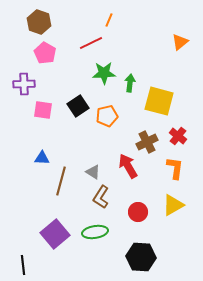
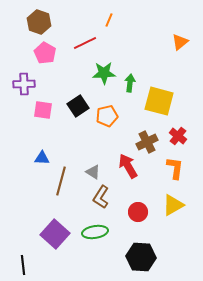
red line: moved 6 px left
purple square: rotated 8 degrees counterclockwise
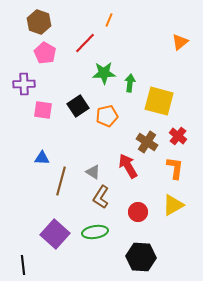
red line: rotated 20 degrees counterclockwise
brown cross: rotated 30 degrees counterclockwise
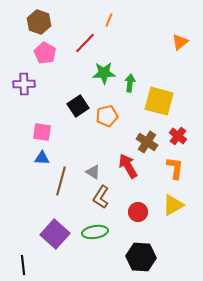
pink square: moved 1 px left, 22 px down
